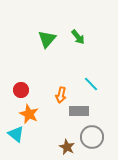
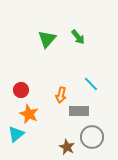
cyan triangle: rotated 42 degrees clockwise
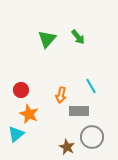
cyan line: moved 2 px down; rotated 14 degrees clockwise
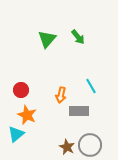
orange star: moved 2 px left, 1 px down
gray circle: moved 2 px left, 8 px down
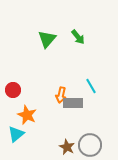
red circle: moved 8 px left
gray rectangle: moved 6 px left, 8 px up
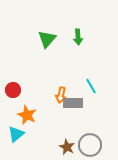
green arrow: rotated 35 degrees clockwise
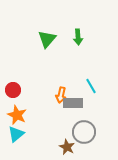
orange star: moved 10 px left
gray circle: moved 6 px left, 13 px up
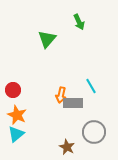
green arrow: moved 1 px right, 15 px up; rotated 21 degrees counterclockwise
gray circle: moved 10 px right
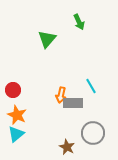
gray circle: moved 1 px left, 1 px down
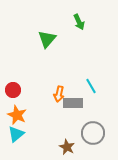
orange arrow: moved 2 px left, 1 px up
